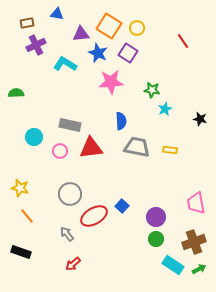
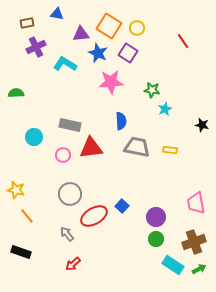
purple cross: moved 2 px down
black star: moved 2 px right, 6 px down
pink circle: moved 3 px right, 4 px down
yellow star: moved 4 px left, 2 px down
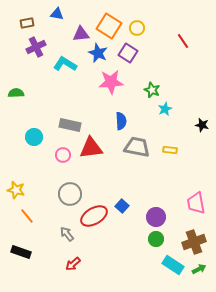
green star: rotated 14 degrees clockwise
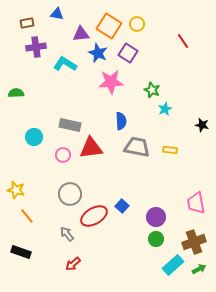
yellow circle: moved 4 px up
purple cross: rotated 18 degrees clockwise
cyan rectangle: rotated 75 degrees counterclockwise
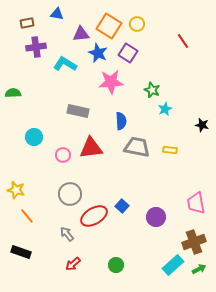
green semicircle: moved 3 px left
gray rectangle: moved 8 px right, 14 px up
green circle: moved 40 px left, 26 px down
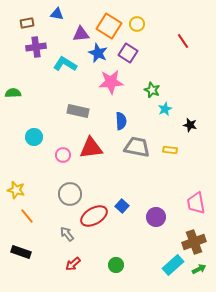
black star: moved 12 px left
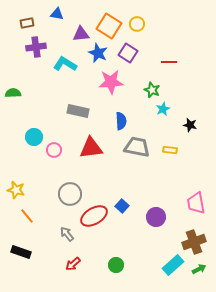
red line: moved 14 px left, 21 px down; rotated 56 degrees counterclockwise
cyan star: moved 2 px left
pink circle: moved 9 px left, 5 px up
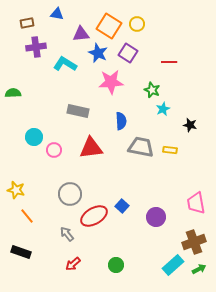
gray trapezoid: moved 4 px right
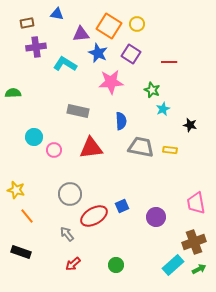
purple square: moved 3 px right, 1 px down
blue square: rotated 24 degrees clockwise
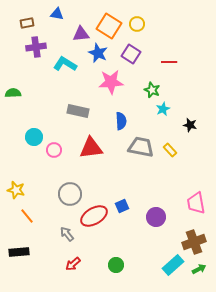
yellow rectangle: rotated 40 degrees clockwise
black rectangle: moved 2 px left; rotated 24 degrees counterclockwise
